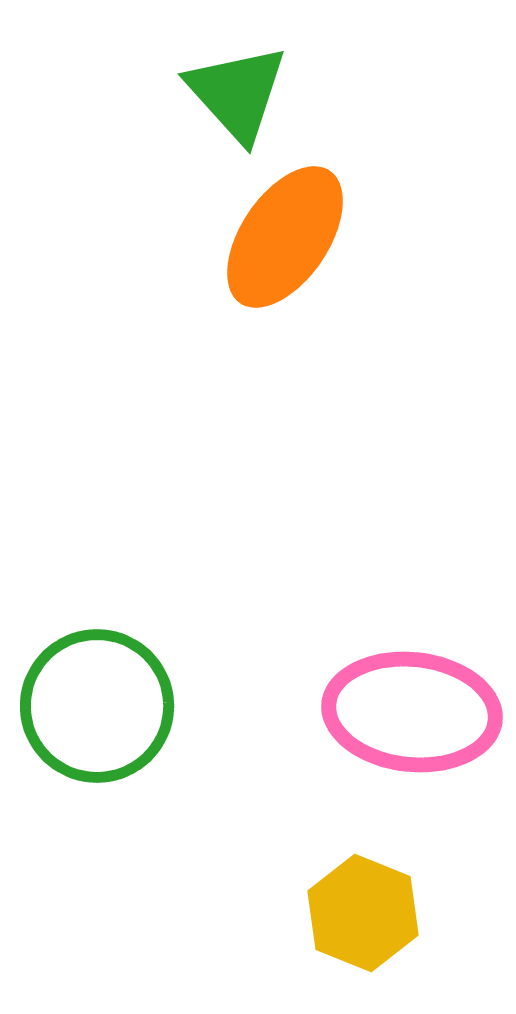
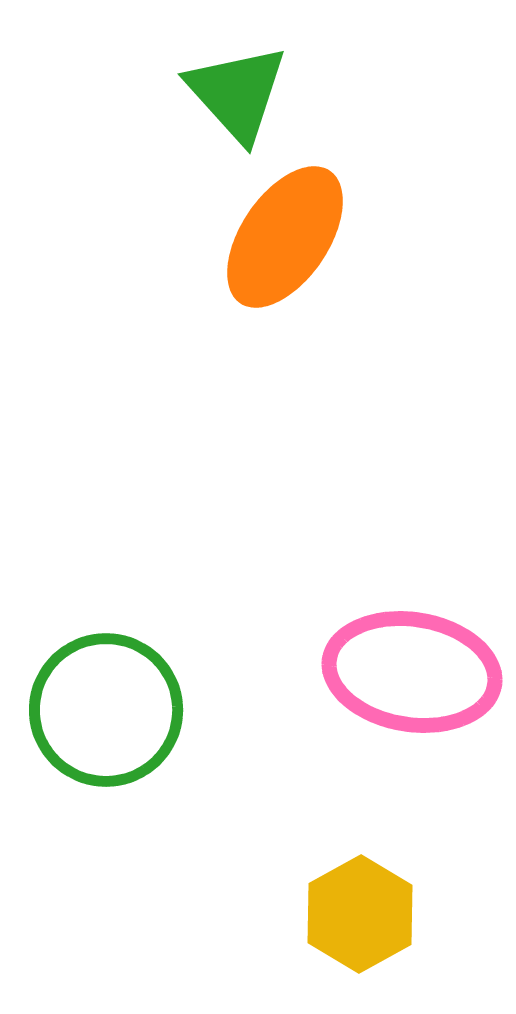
green circle: moved 9 px right, 4 px down
pink ellipse: moved 40 px up; rotated 3 degrees clockwise
yellow hexagon: moved 3 px left, 1 px down; rotated 9 degrees clockwise
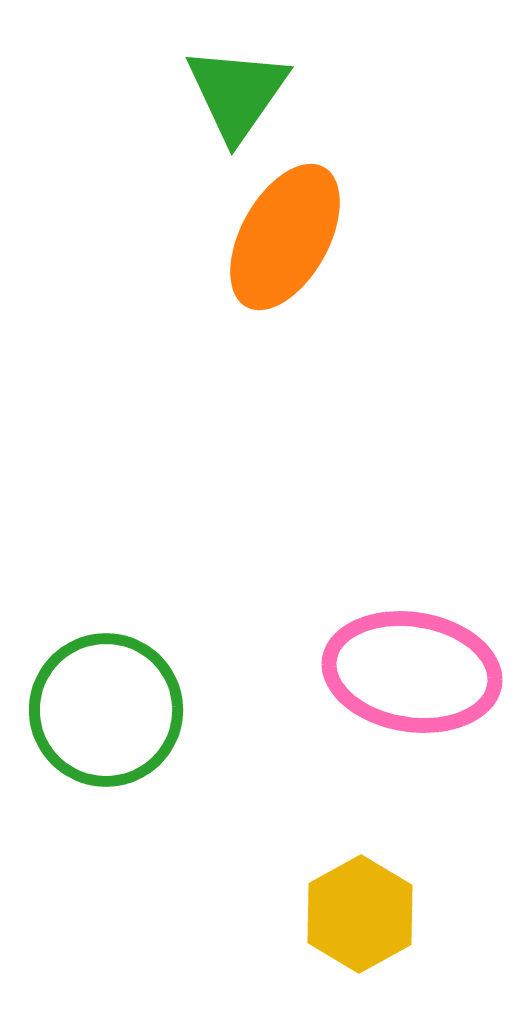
green triangle: rotated 17 degrees clockwise
orange ellipse: rotated 5 degrees counterclockwise
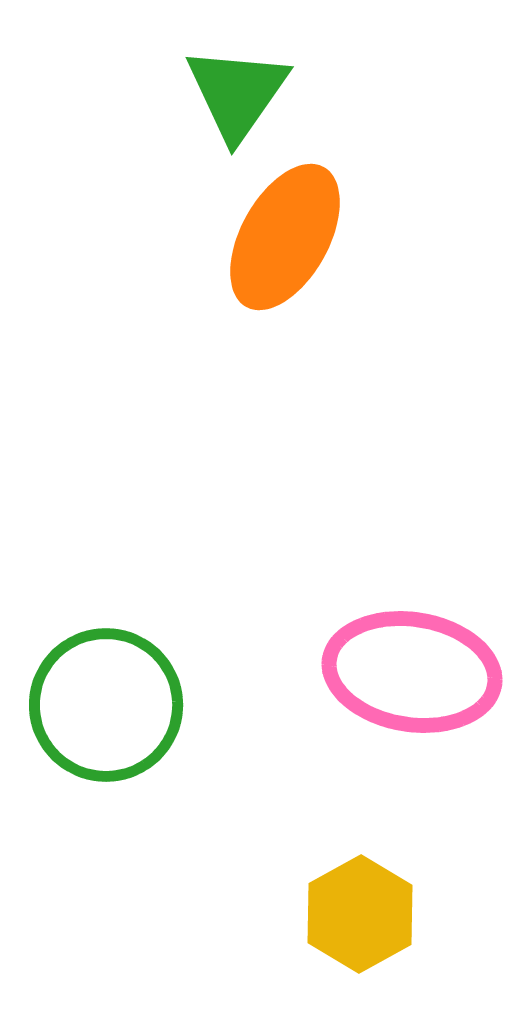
green circle: moved 5 px up
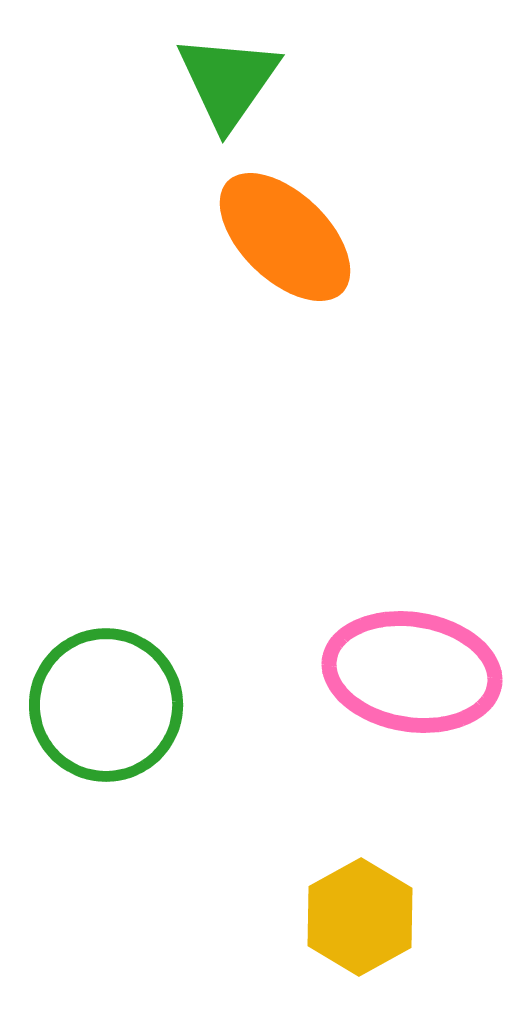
green triangle: moved 9 px left, 12 px up
orange ellipse: rotated 75 degrees counterclockwise
yellow hexagon: moved 3 px down
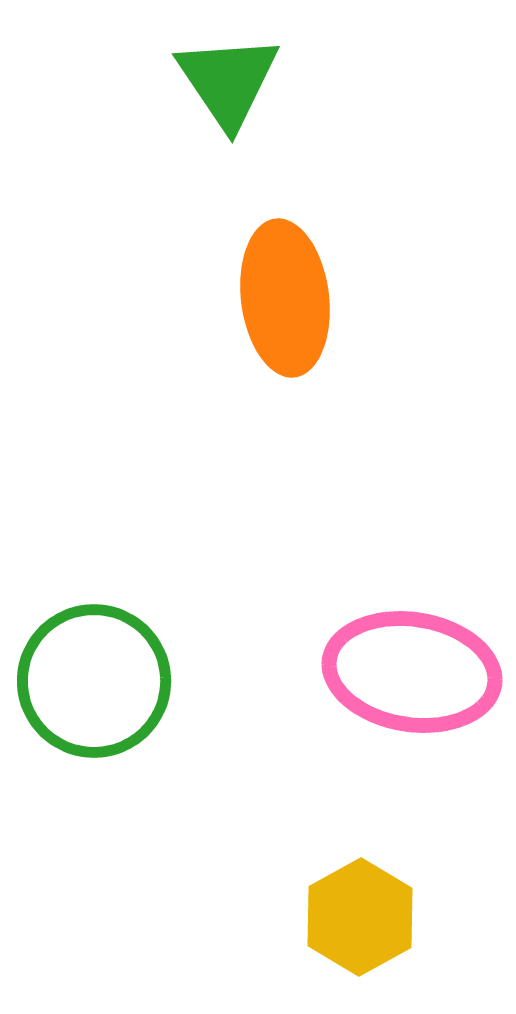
green triangle: rotated 9 degrees counterclockwise
orange ellipse: moved 61 px down; rotated 39 degrees clockwise
green circle: moved 12 px left, 24 px up
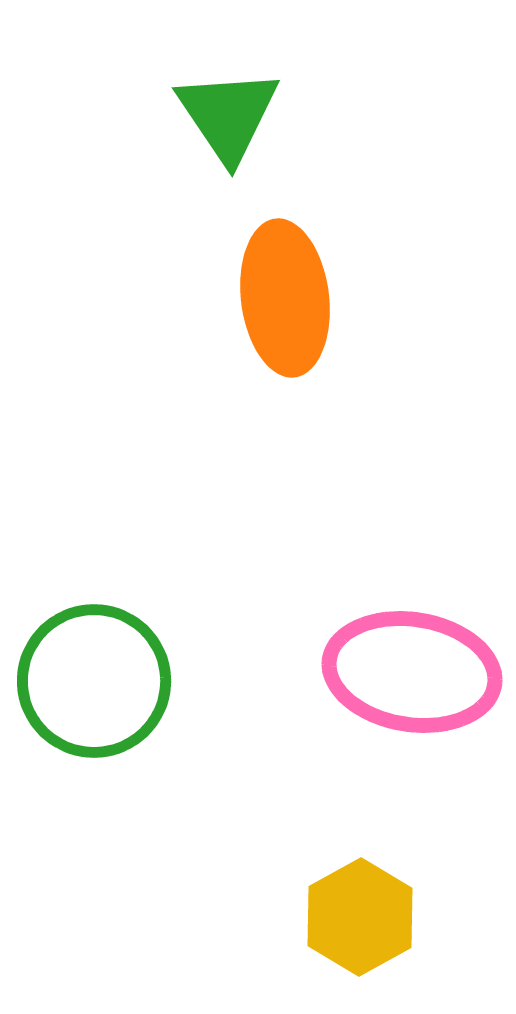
green triangle: moved 34 px down
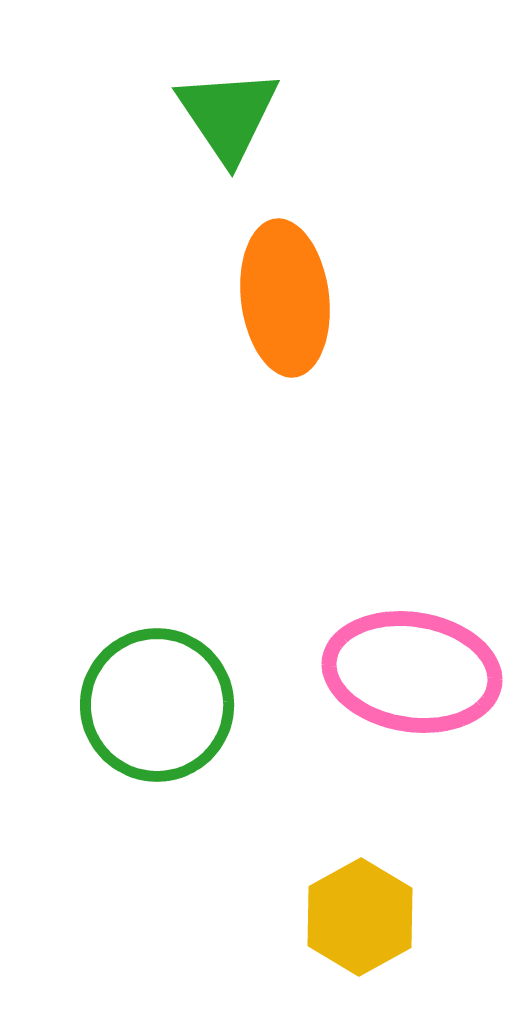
green circle: moved 63 px right, 24 px down
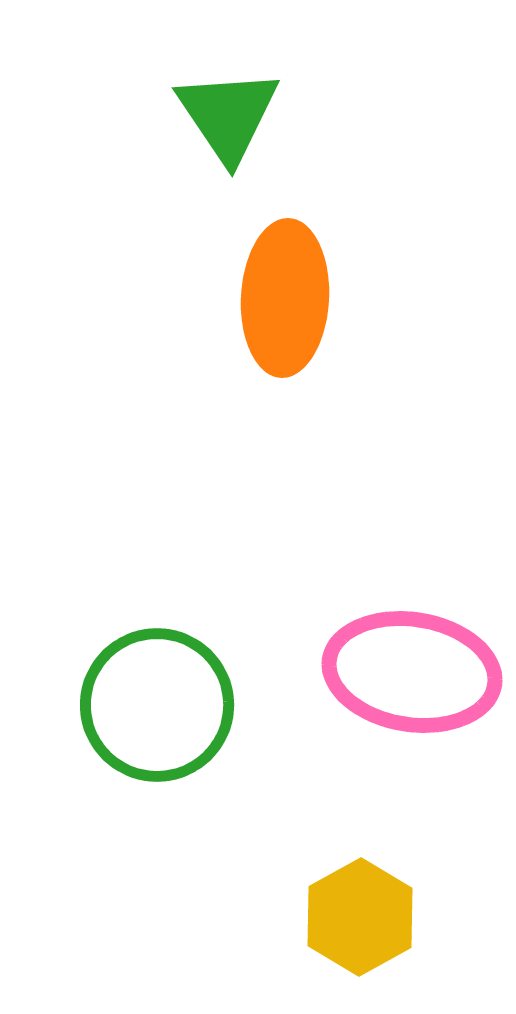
orange ellipse: rotated 10 degrees clockwise
